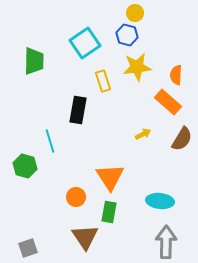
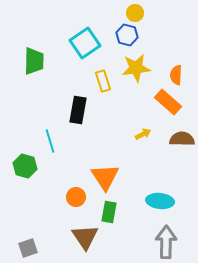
yellow star: moved 1 px left, 1 px down
brown semicircle: rotated 120 degrees counterclockwise
orange triangle: moved 5 px left
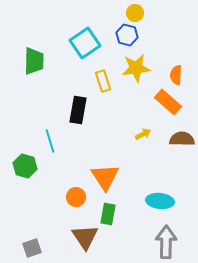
green rectangle: moved 1 px left, 2 px down
gray square: moved 4 px right
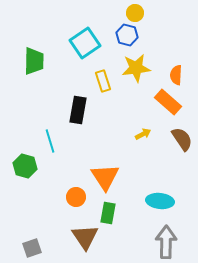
brown semicircle: rotated 55 degrees clockwise
green rectangle: moved 1 px up
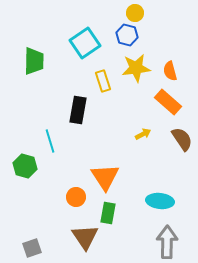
orange semicircle: moved 6 px left, 4 px up; rotated 18 degrees counterclockwise
gray arrow: moved 1 px right
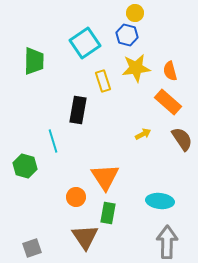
cyan line: moved 3 px right
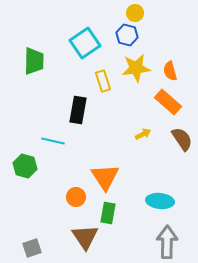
cyan line: rotated 60 degrees counterclockwise
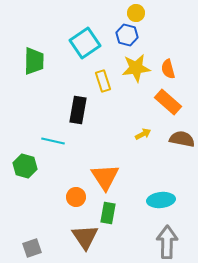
yellow circle: moved 1 px right
orange semicircle: moved 2 px left, 2 px up
brown semicircle: rotated 45 degrees counterclockwise
cyan ellipse: moved 1 px right, 1 px up; rotated 12 degrees counterclockwise
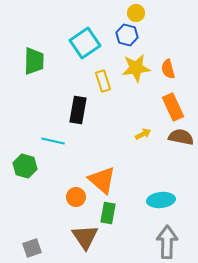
orange rectangle: moved 5 px right, 5 px down; rotated 24 degrees clockwise
brown semicircle: moved 1 px left, 2 px up
orange triangle: moved 3 px left, 3 px down; rotated 16 degrees counterclockwise
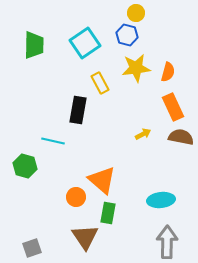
green trapezoid: moved 16 px up
orange semicircle: moved 3 px down; rotated 150 degrees counterclockwise
yellow rectangle: moved 3 px left, 2 px down; rotated 10 degrees counterclockwise
